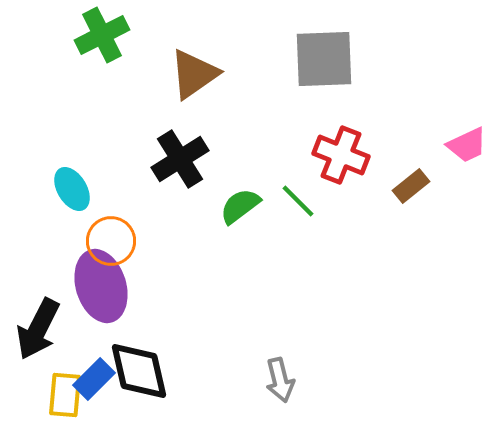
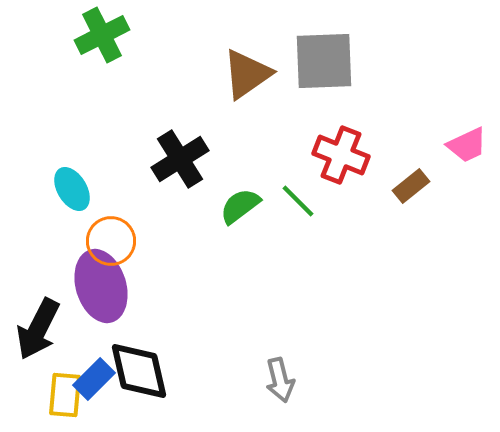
gray square: moved 2 px down
brown triangle: moved 53 px right
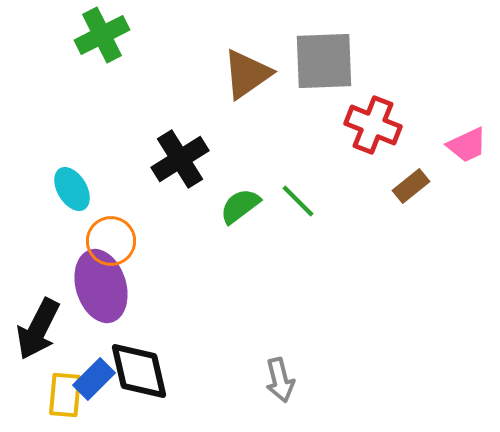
red cross: moved 32 px right, 30 px up
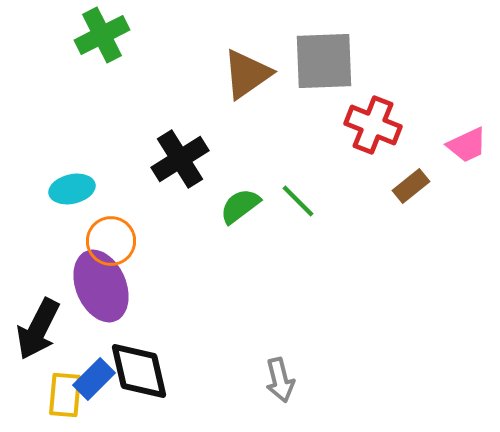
cyan ellipse: rotated 72 degrees counterclockwise
purple ellipse: rotated 6 degrees counterclockwise
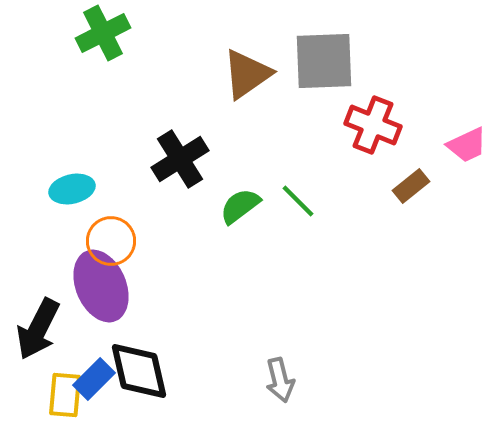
green cross: moved 1 px right, 2 px up
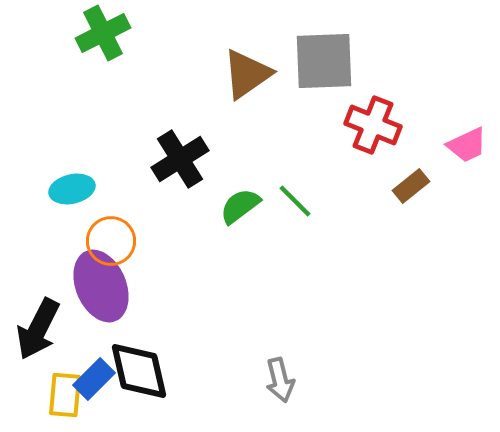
green line: moved 3 px left
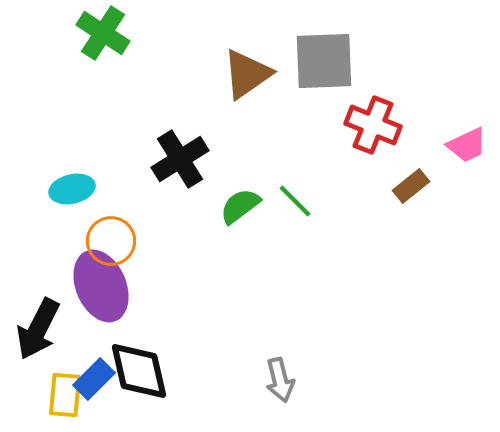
green cross: rotated 30 degrees counterclockwise
